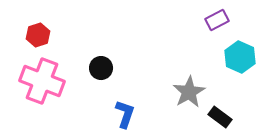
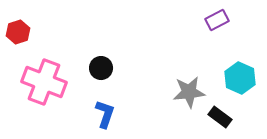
red hexagon: moved 20 px left, 3 px up
cyan hexagon: moved 21 px down
pink cross: moved 2 px right, 1 px down
gray star: rotated 24 degrees clockwise
blue L-shape: moved 20 px left
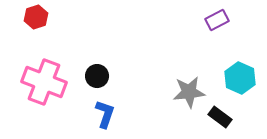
red hexagon: moved 18 px right, 15 px up
black circle: moved 4 px left, 8 px down
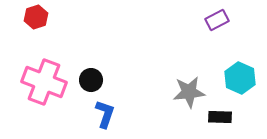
black circle: moved 6 px left, 4 px down
black rectangle: rotated 35 degrees counterclockwise
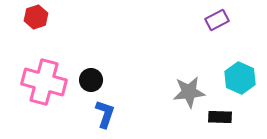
pink cross: rotated 6 degrees counterclockwise
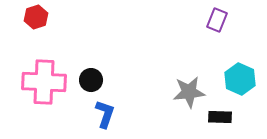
purple rectangle: rotated 40 degrees counterclockwise
cyan hexagon: moved 1 px down
pink cross: rotated 12 degrees counterclockwise
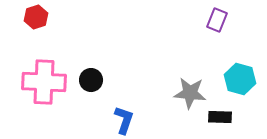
cyan hexagon: rotated 8 degrees counterclockwise
gray star: moved 1 px right, 1 px down; rotated 12 degrees clockwise
blue L-shape: moved 19 px right, 6 px down
